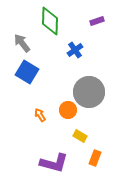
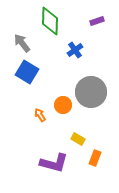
gray circle: moved 2 px right
orange circle: moved 5 px left, 5 px up
yellow rectangle: moved 2 px left, 3 px down
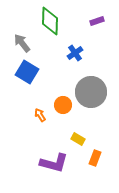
blue cross: moved 3 px down
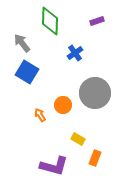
gray circle: moved 4 px right, 1 px down
purple L-shape: moved 3 px down
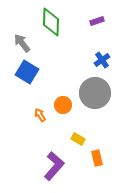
green diamond: moved 1 px right, 1 px down
blue cross: moved 27 px right, 7 px down
orange rectangle: moved 2 px right; rotated 35 degrees counterclockwise
purple L-shape: rotated 64 degrees counterclockwise
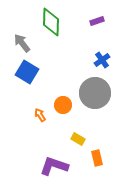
purple L-shape: rotated 112 degrees counterclockwise
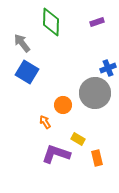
purple rectangle: moved 1 px down
blue cross: moved 6 px right, 8 px down; rotated 14 degrees clockwise
orange arrow: moved 5 px right, 7 px down
purple L-shape: moved 2 px right, 12 px up
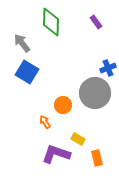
purple rectangle: moved 1 px left; rotated 72 degrees clockwise
